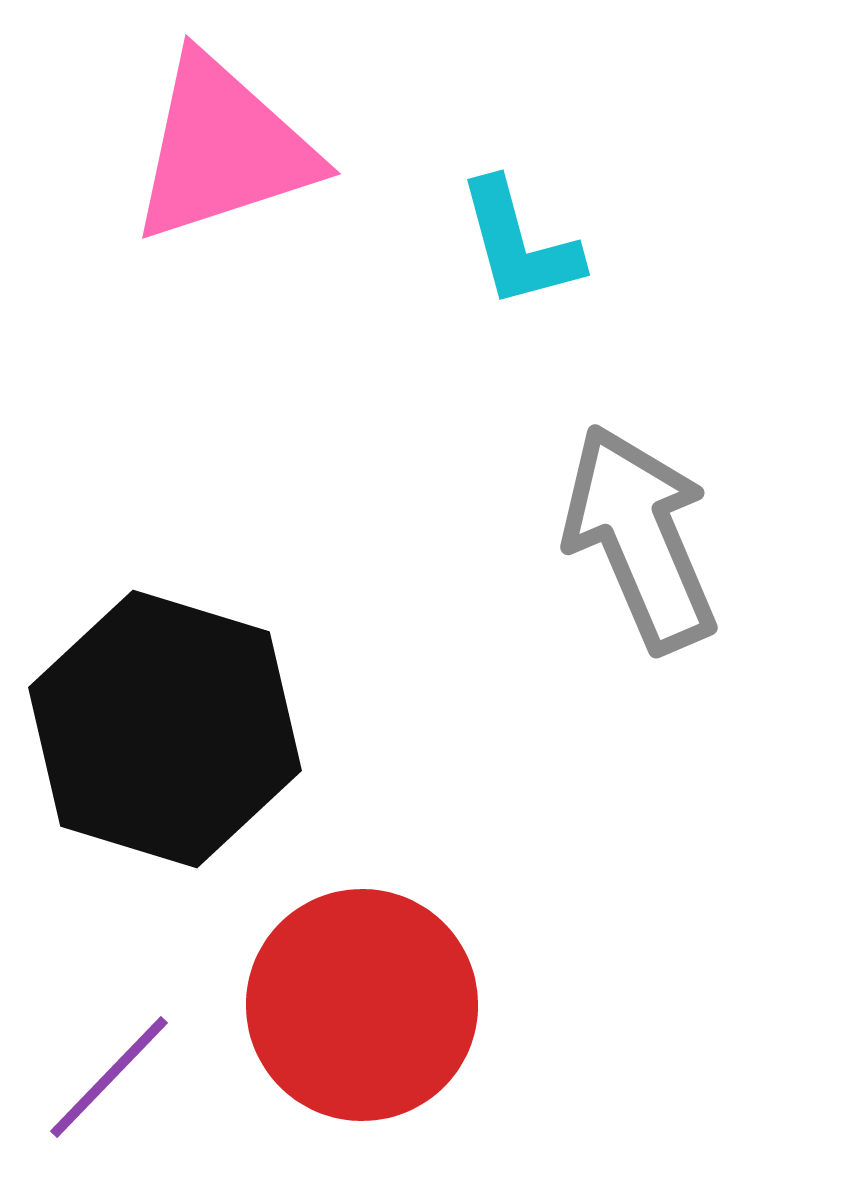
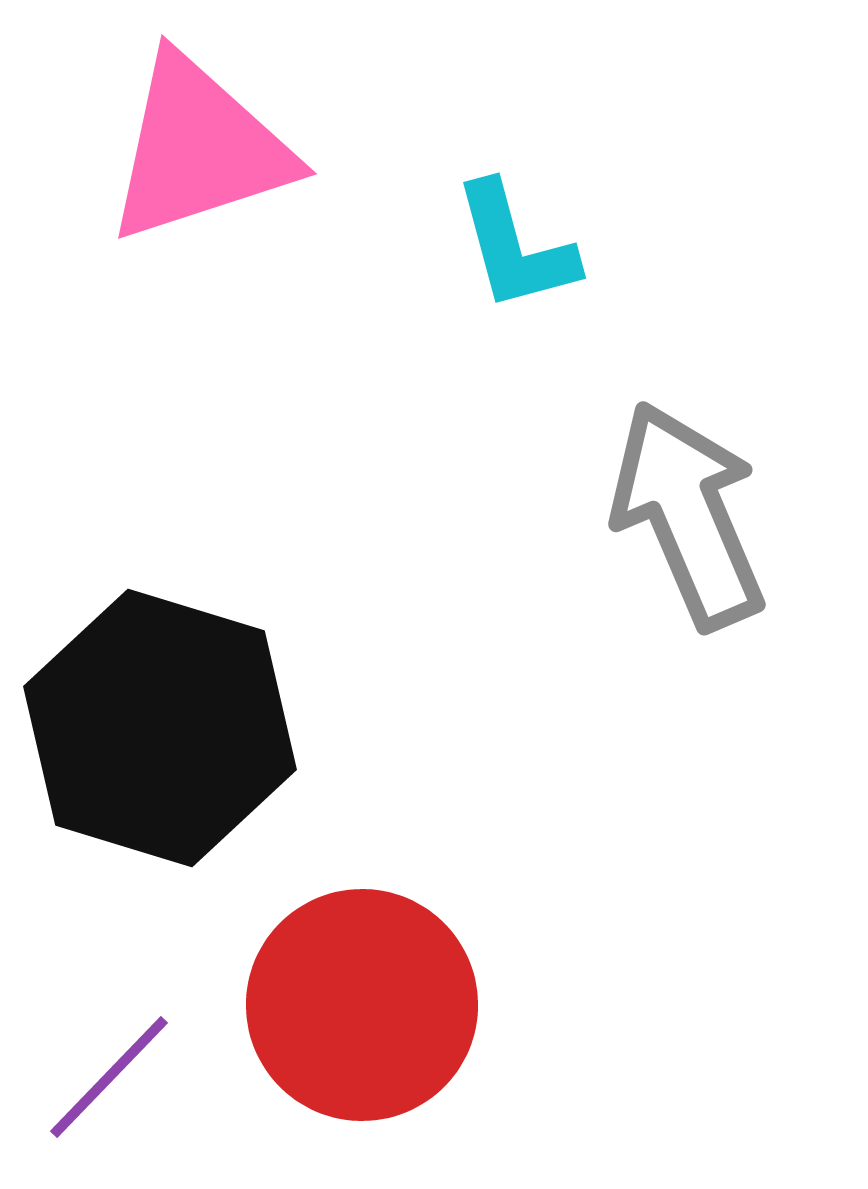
pink triangle: moved 24 px left
cyan L-shape: moved 4 px left, 3 px down
gray arrow: moved 48 px right, 23 px up
black hexagon: moved 5 px left, 1 px up
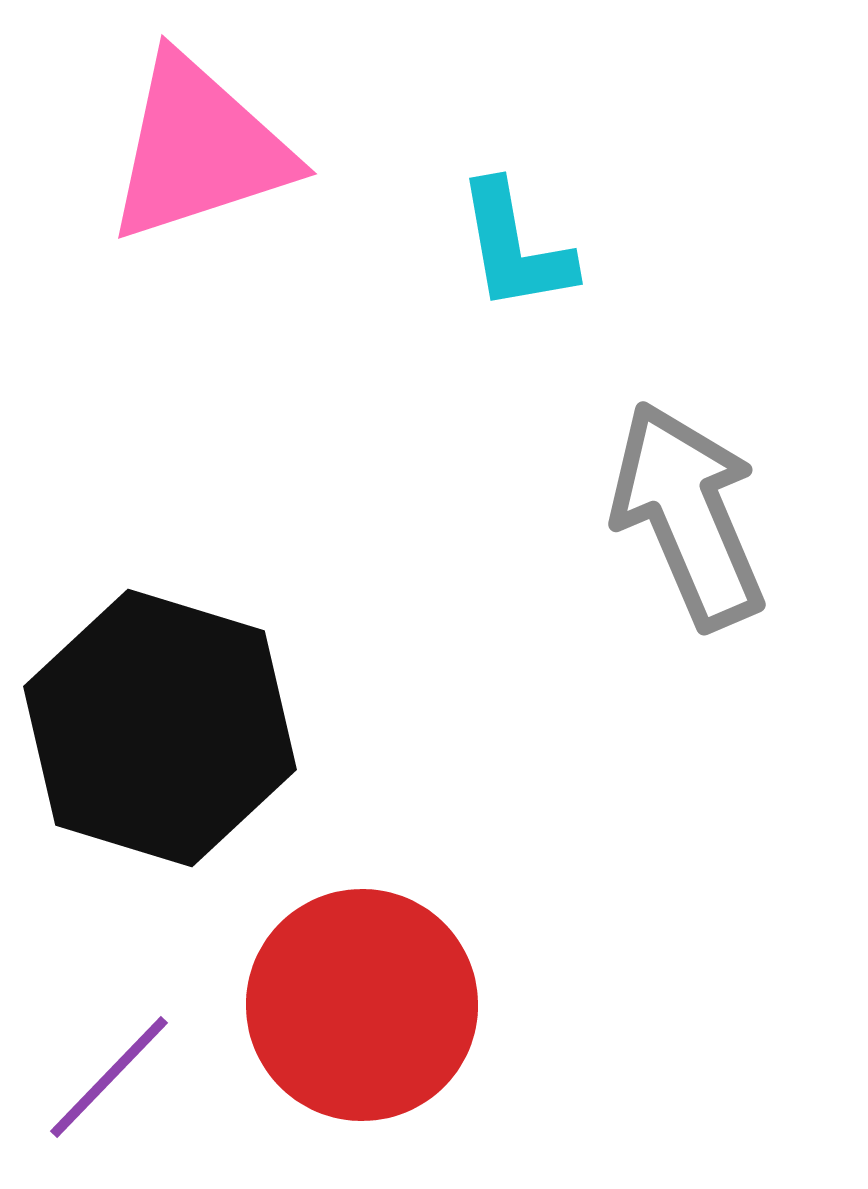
cyan L-shape: rotated 5 degrees clockwise
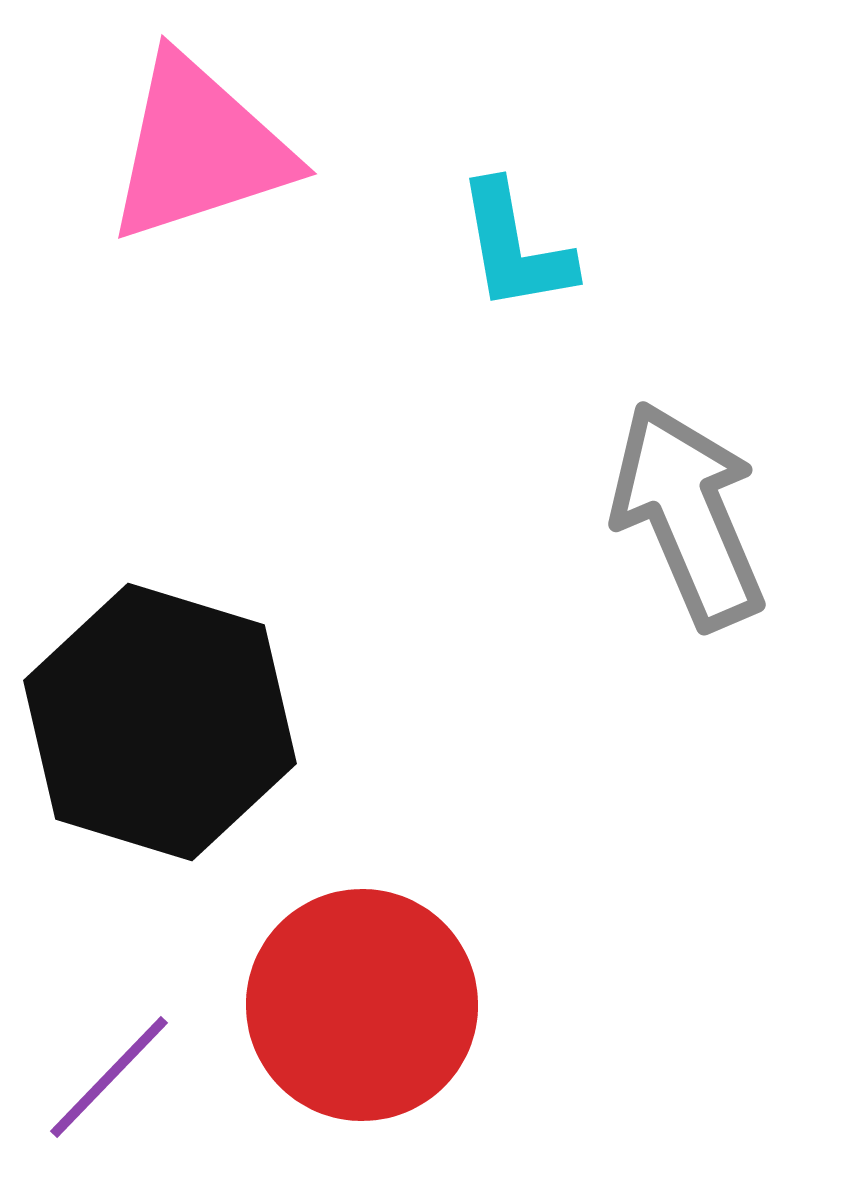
black hexagon: moved 6 px up
